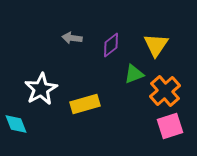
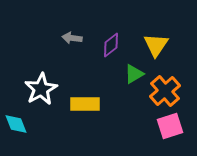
green triangle: rotated 10 degrees counterclockwise
yellow rectangle: rotated 16 degrees clockwise
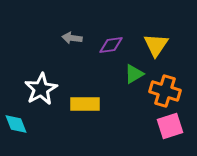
purple diamond: rotated 30 degrees clockwise
orange cross: rotated 32 degrees counterclockwise
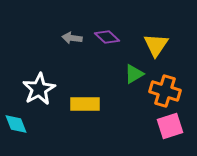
purple diamond: moved 4 px left, 8 px up; rotated 50 degrees clockwise
white star: moved 2 px left
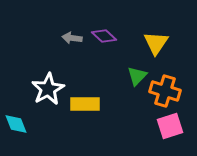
purple diamond: moved 3 px left, 1 px up
yellow triangle: moved 2 px up
green triangle: moved 3 px right, 2 px down; rotated 15 degrees counterclockwise
white star: moved 9 px right
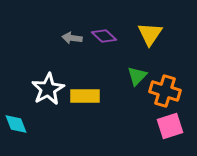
yellow triangle: moved 6 px left, 9 px up
yellow rectangle: moved 8 px up
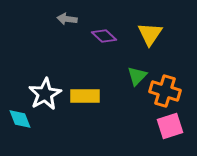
gray arrow: moved 5 px left, 19 px up
white star: moved 3 px left, 5 px down
cyan diamond: moved 4 px right, 5 px up
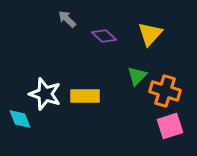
gray arrow: rotated 36 degrees clockwise
yellow triangle: rotated 8 degrees clockwise
white star: rotated 24 degrees counterclockwise
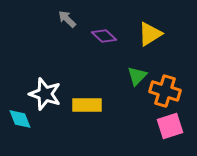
yellow triangle: rotated 16 degrees clockwise
yellow rectangle: moved 2 px right, 9 px down
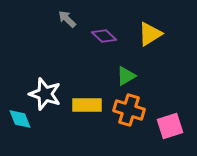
green triangle: moved 11 px left; rotated 15 degrees clockwise
orange cross: moved 36 px left, 19 px down
